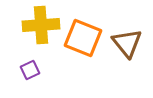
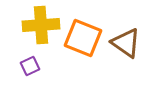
brown triangle: moved 1 px left; rotated 16 degrees counterclockwise
purple square: moved 4 px up
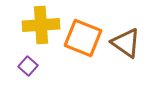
purple square: moved 2 px left; rotated 24 degrees counterclockwise
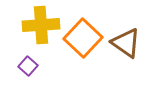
orange square: rotated 21 degrees clockwise
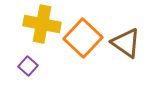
yellow cross: moved 1 px right, 1 px up; rotated 15 degrees clockwise
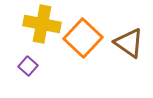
brown triangle: moved 3 px right
